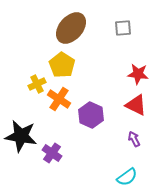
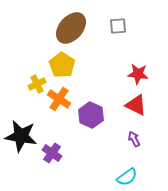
gray square: moved 5 px left, 2 px up
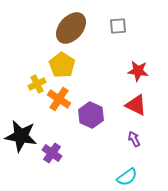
red star: moved 3 px up
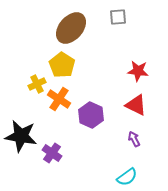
gray square: moved 9 px up
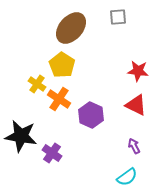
yellow cross: rotated 30 degrees counterclockwise
purple arrow: moved 7 px down
